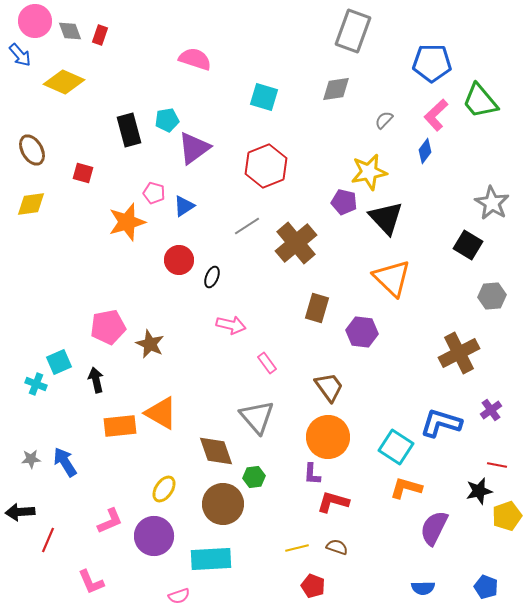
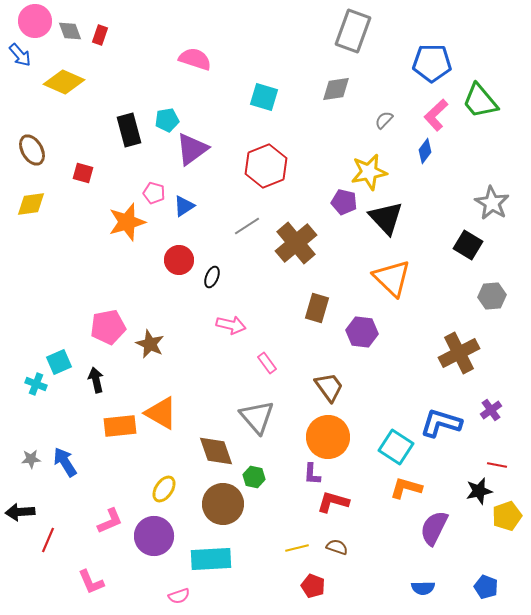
purple triangle at (194, 148): moved 2 px left, 1 px down
green hexagon at (254, 477): rotated 20 degrees clockwise
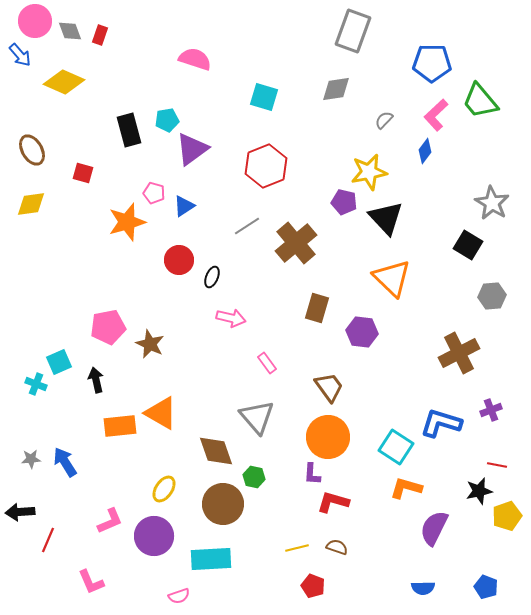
pink arrow at (231, 325): moved 7 px up
purple cross at (491, 410): rotated 15 degrees clockwise
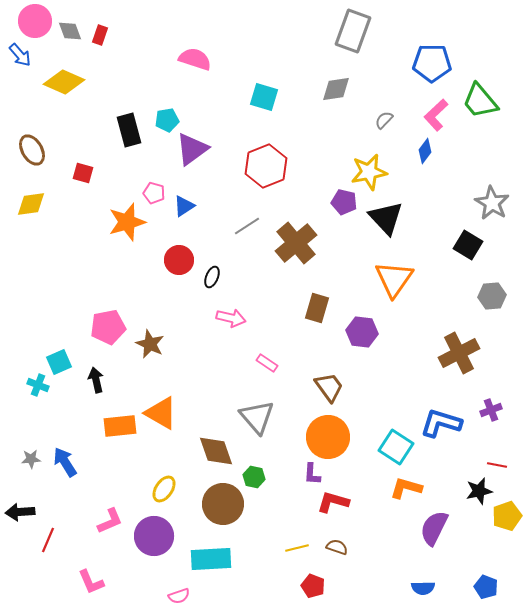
orange triangle at (392, 278): moved 2 px right, 1 px down; rotated 21 degrees clockwise
pink rectangle at (267, 363): rotated 20 degrees counterclockwise
cyan cross at (36, 384): moved 2 px right, 1 px down
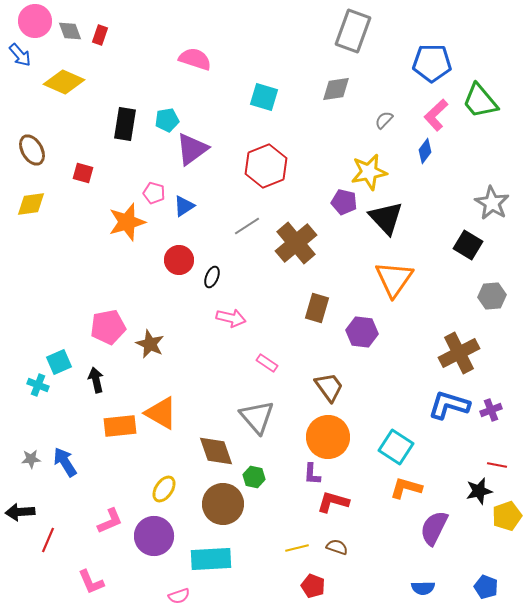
black rectangle at (129, 130): moved 4 px left, 6 px up; rotated 24 degrees clockwise
blue L-shape at (441, 423): moved 8 px right, 18 px up
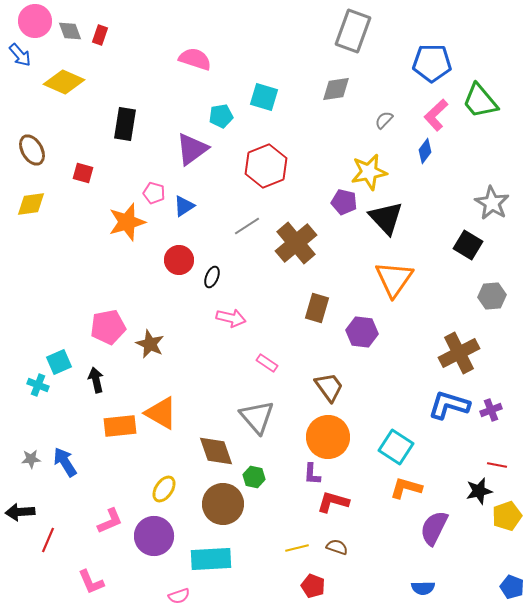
cyan pentagon at (167, 120): moved 54 px right, 4 px up
blue pentagon at (486, 587): moved 26 px right
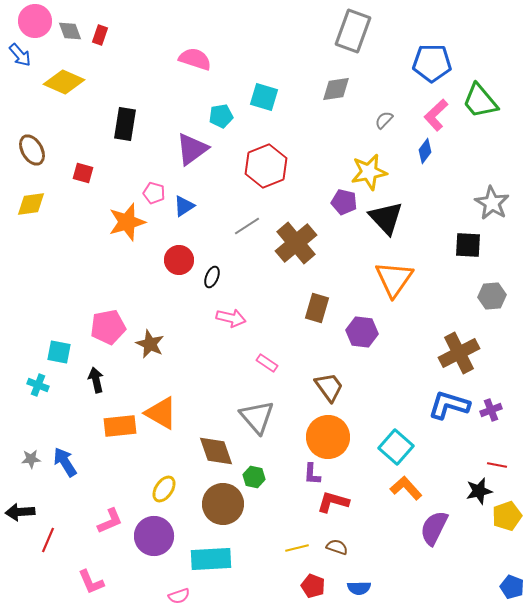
black square at (468, 245): rotated 28 degrees counterclockwise
cyan square at (59, 362): moved 10 px up; rotated 35 degrees clockwise
cyan square at (396, 447): rotated 8 degrees clockwise
orange L-shape at (406, 488): rotated 32 degrees clockwise
blue semicircle at (423, 588): moved 64 px left
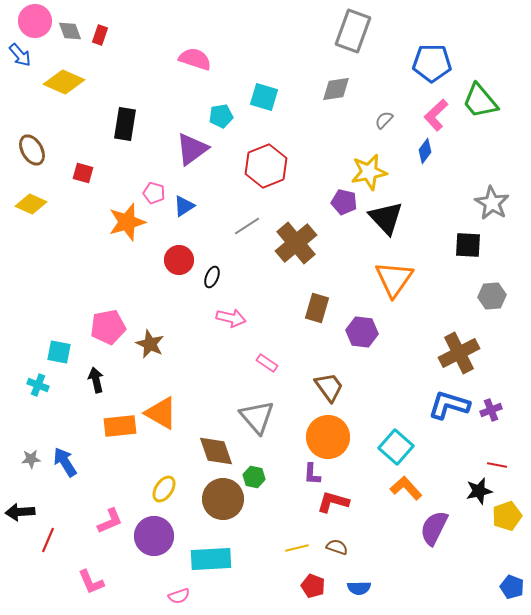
yellow diamond at (31, 204): rotated 32 degrees clockwise
brown circle at (223, 504): moved 5 px up
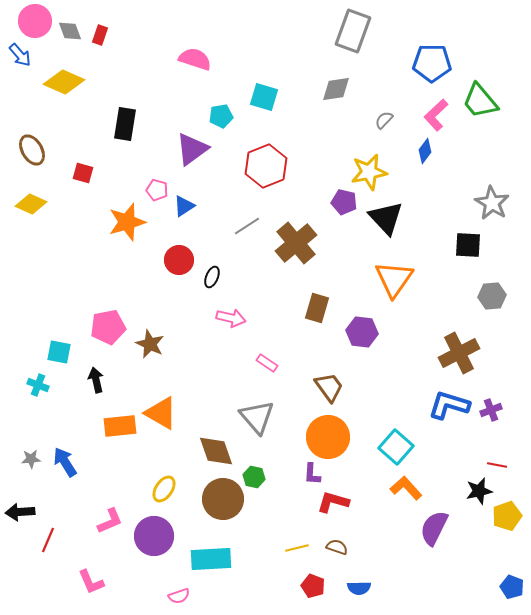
pink pentagon at (154, 193): moved 3 px right, 3 px up
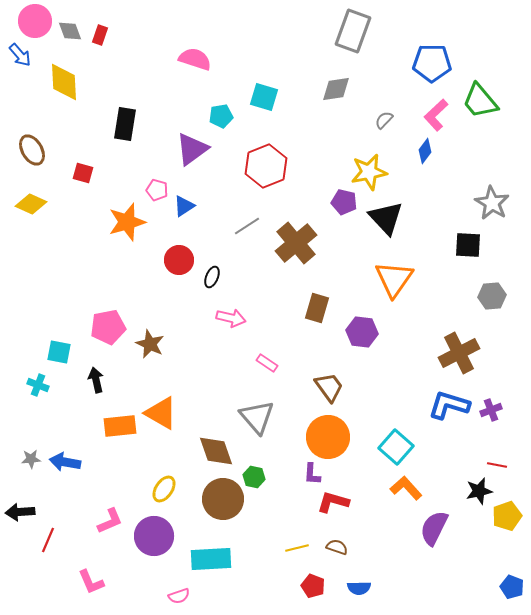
yellow diamond at (64, 82): rotated 63 degrees clockwise
blue arrow at (65, 462): rotated 48 degrees counterclockwise
